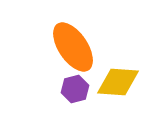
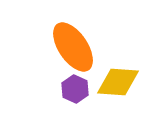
purple hexagon: rotated 20 degrees counterclockwise
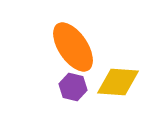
purple hexagon: moved 2 px left, 2 px up; rotated 12 degrees counterclockwise
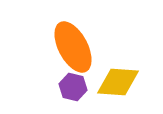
orange ellipse: rotated 6 degrees clockwise
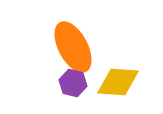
purple hexagon: moved 4 px up
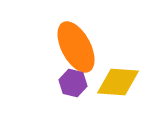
orange ellipse: moved 3 px right
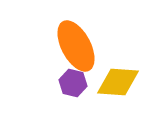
orange ellipse: moved 1 px up
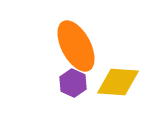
purple hexagon: rotated 12 degrees clockwise
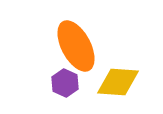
purple hexagon: moved 8 px left
